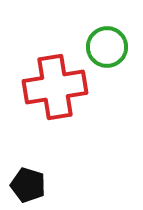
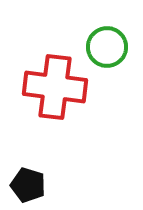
red cross: rotated 16 degrees clockwise
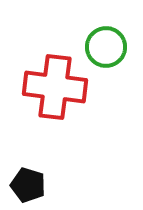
green circle: moved 1 px left
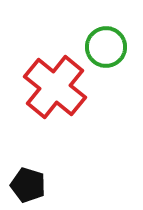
red cross: rotated 32 degrees clockwise
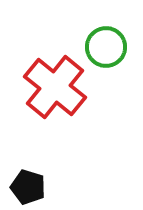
black pentagon: moved 2 px down
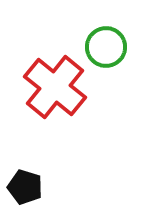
black pentagon: moved 3 px left
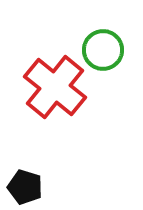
green circle: moved 3 px left, 3 px down
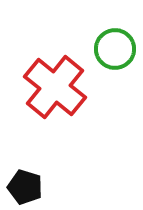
green circle: moved 12 px right, 1 px up
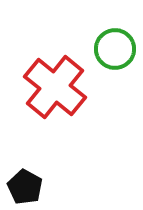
black pentagon: rotated 12 degrees clockwise
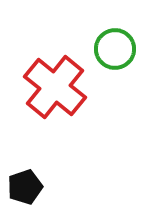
black pentagon: rotated 24 degrees clockwise
